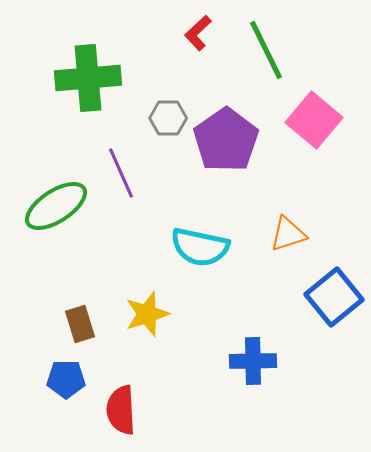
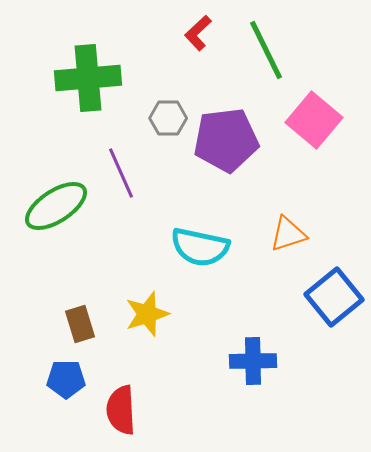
purple pentagon: rotated 28 degrees clockwise
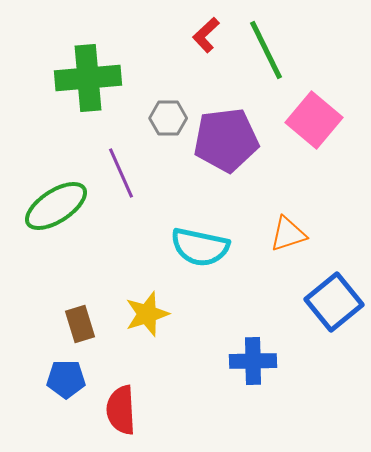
red L-shape: moved 8 px right, 2 px down
blue square: moved 5 px down
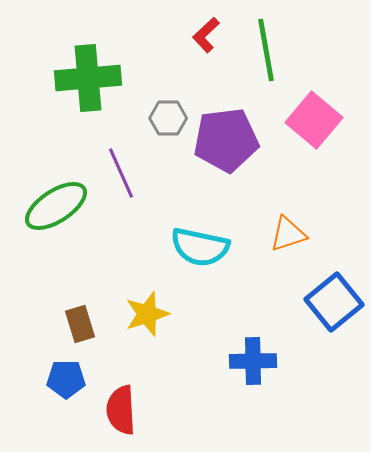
green line: rotated 16 degrees clockwise
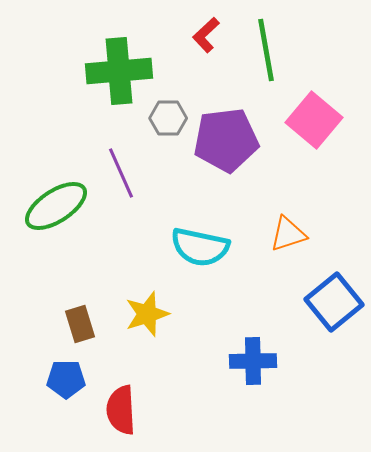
green cross: moved 31 px right, 7 px up
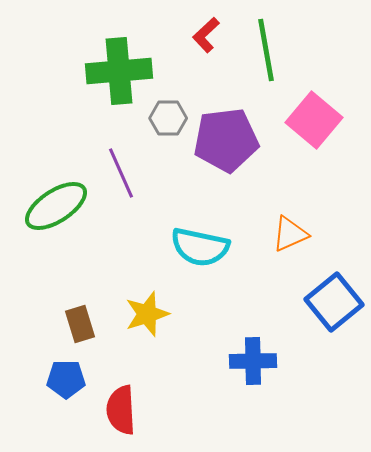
orange triangle: moved 2 px right; rotated 6 degrees counterclockwise
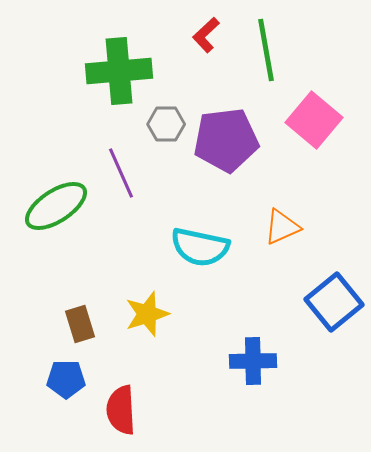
gray hexagon: moved 2 px left, 6 px down
orange triangle: moved 8 px left, 7 px up
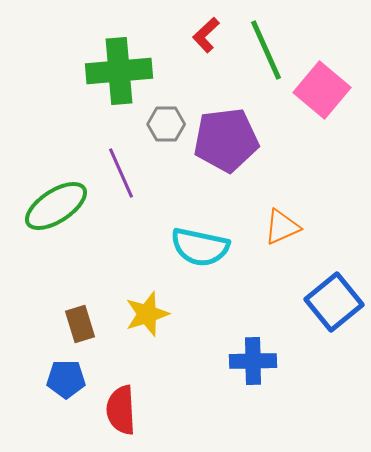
green line: rotated 14 degrees counterclockwise
pink square: moved 8 px right, 30 px up
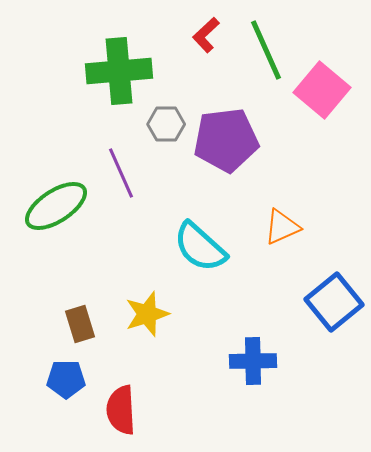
cyan semicircle: rotated 30 degrees clockwise
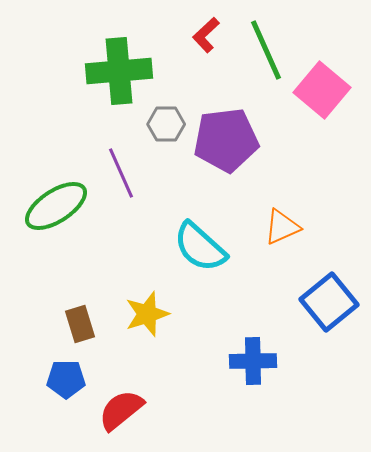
blue square: moved 5 px left
red semicircle: rotated 54 degrees clockwise
